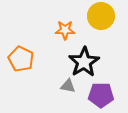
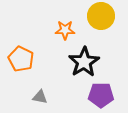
gray triangle: moved 28 px left, 11 px down
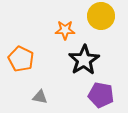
black star: moved 2 px up
purple pentagon: rotated 10 degrees clockwise
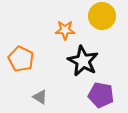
yellow circle: moved 1 px right
black star: moved 1 px left, 1 px down; rotated 12 degrees counterclockwise
gray triangle: rotated 21 degrees clockwise
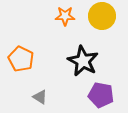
orange star: moved 14 px up
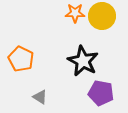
orange star: moved 10 px right, 3 px up
purple pentagon: moved 2 px up
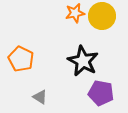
orange star: rotated 12 degrees counterclockwise
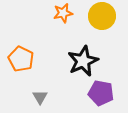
orange star: moved 12 px left
black star: rotated 20 degrees clockwise
gray triangle: rotated 28 degrees clockwise
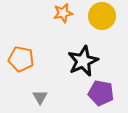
orange pentagon: rotated 15 degrees counterclockwise
